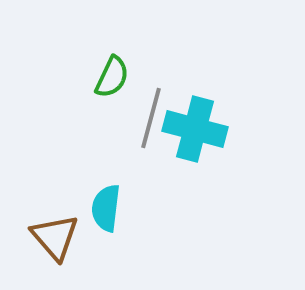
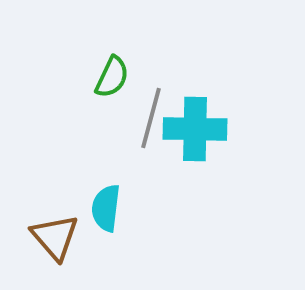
cyan cross: rotated 14 degrees counterclockwise
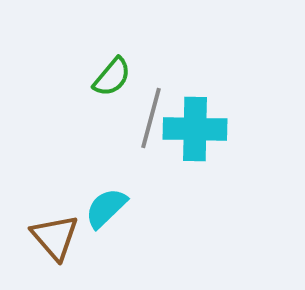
green semicircle: rotated 15 degrees clockwise
cyan semicircle: rotated 39 degrees clockwise
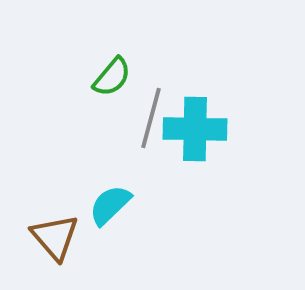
cyan semicircle: moved 4 px right, 3 px up
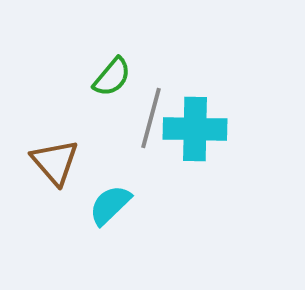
brown triangle: moved 75 px up
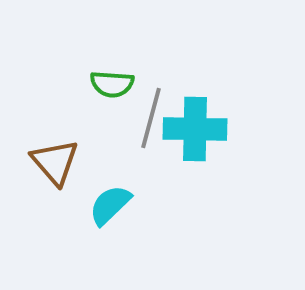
green semicircle: moved 7 px down; rotated 54 degrees clockwise
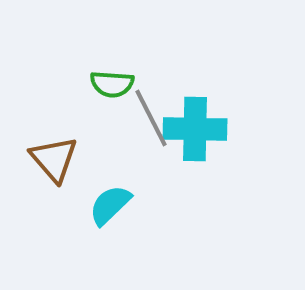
gray line: rotated 42 degrees counterclockwise
brown triangle: moved 1 px left, 3 px up
